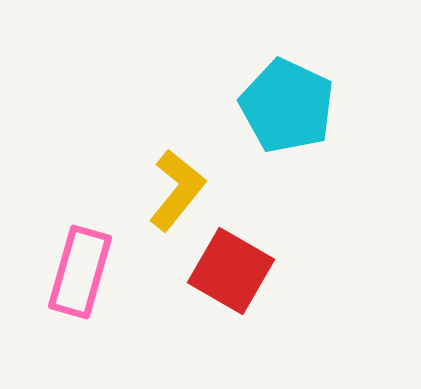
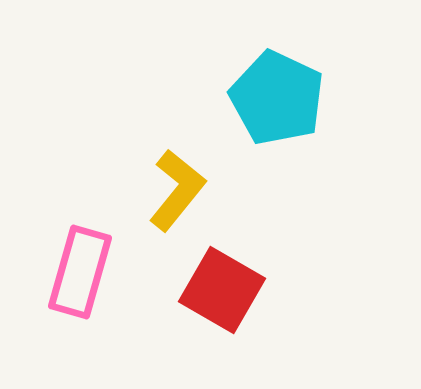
cyan pentagon: moved 10 px left, 8 px up
red square: moved 9 px left, 19 px down
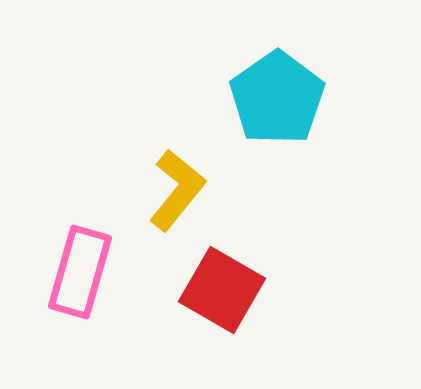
cyan pentagon: rotated 12 degrees clockwise
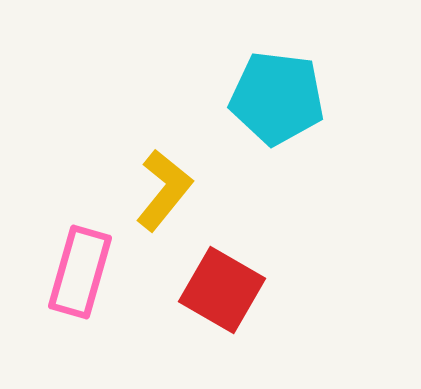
cyan pentagon: rotated 30 degrees counterclockwise
yellow L-shape: moved 13 px left
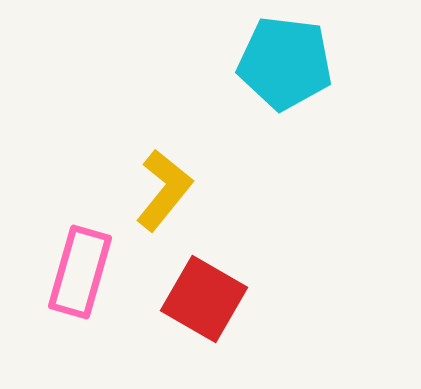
cyan pentagon: moved 8 px right, 35 px up
red square: moved 18 px left, 9 px down
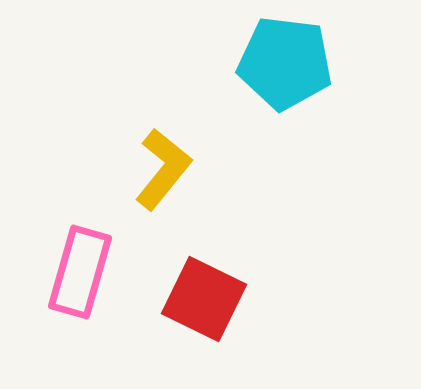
yellow L-shape: moved 1 px left, 21 px up
red square: rotated 4 degrees counterclockwise
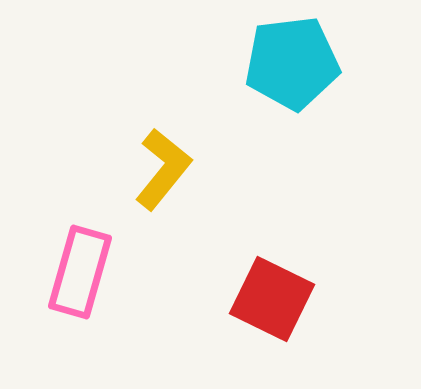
cyan pentagon: moved 7 px right; rotated 14 degrees counterclockwise
red square: moved 68 px right
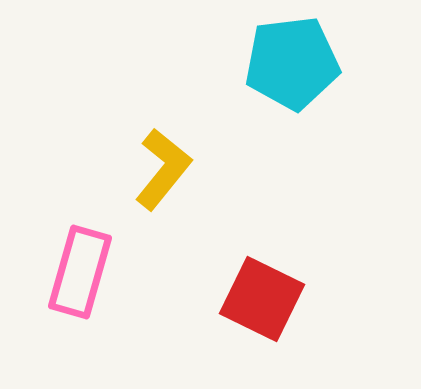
red square: moved 10 px left
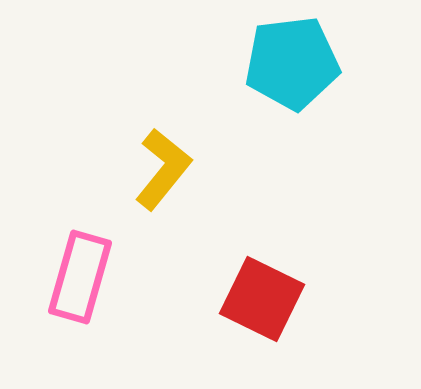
pink rectangle: moved 5 px down
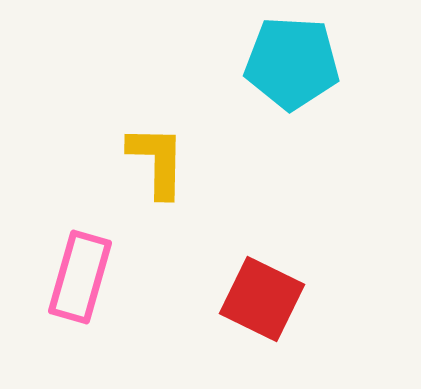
cyan pentagon: rotated 10 degrees clockwise
yellow L-shape: moved 6 px left, 8 px up; rotated 38 degrees counterclockwise
